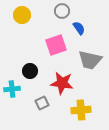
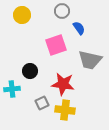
red star: moved 1 px right, 1 px down
yellow cross: moved 16 px left; rotated 12 degrees clockwise
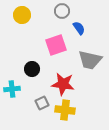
black circle: moved 2 px right, 2 px up
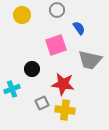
gray circle: moved 5 px left, 1 px up
cyan cross: rotated 14 degrees counterclockwise
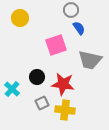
gray circle: moved 14 px right
yellow circle: moved 2 px left, 3 px down
black circle: moved 5 px right, 8 px down
cyan cross: rotated 28 degrees counterclockwise
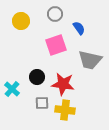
gray circle: moved 16 px left, 4 px down
yellow circle: moved 1 px right, 3 px down
gray square: rotated 24 degrees clockwise
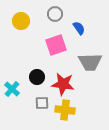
gray trapezoid: moved 2 px down; rotated 15 degrees counterclockwise
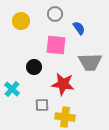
pink square: rotated 25 degrees clockwise
black circle: moved 3 px left, 10 px up
gray square: moved 2 px down
yellow cross: moved 7 px down
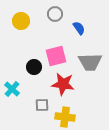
pink square: moved 11 px down; rotated 20 degrees counterclockwise
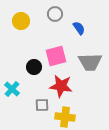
red star: moved 2 px left, 2 px down
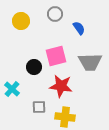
gray square: moved 3 px left, 2 px down
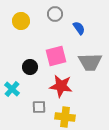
black circle: moved 4 px left
